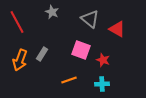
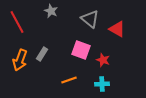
gray star: moved 1 px left, 1 px up
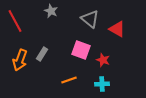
red line: moved 2 px left, 1 px up
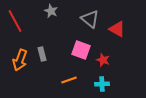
gray rectangle: rotated 48 degrees counterclockwise
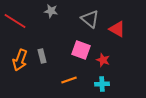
gray star: rotated 16 degrees counterclockwise
red line: rotated 30 degrees counterclockwise
gray rectangle: moved 2 px down
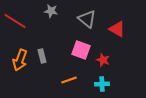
gray triangle: moved 3 px left
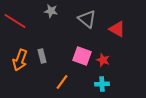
pink square: moved 1 px right, 6 px down
orange line: moved 7 px left, 2 px down; rotated 35 degrees counterclockwise
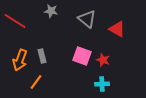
orange line: moved 26 px left
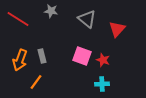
red line: moved 3 px right, 2 px up
red triangle: rotated 42 degrees clockwise
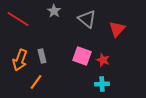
gray star: moved 3 px right; rotated 24 degrees clockwise
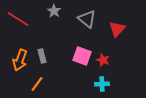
orange line: moved 1 px right, 2 px down
